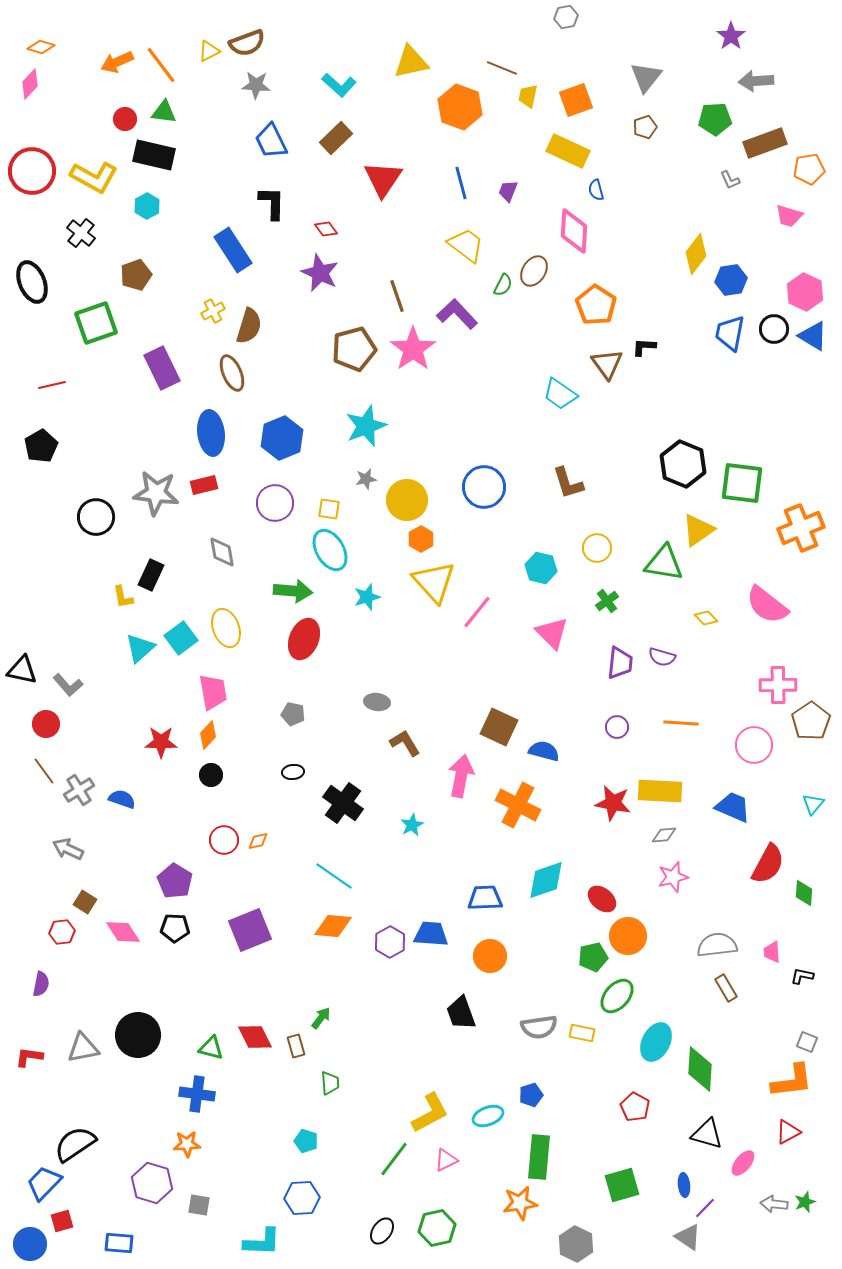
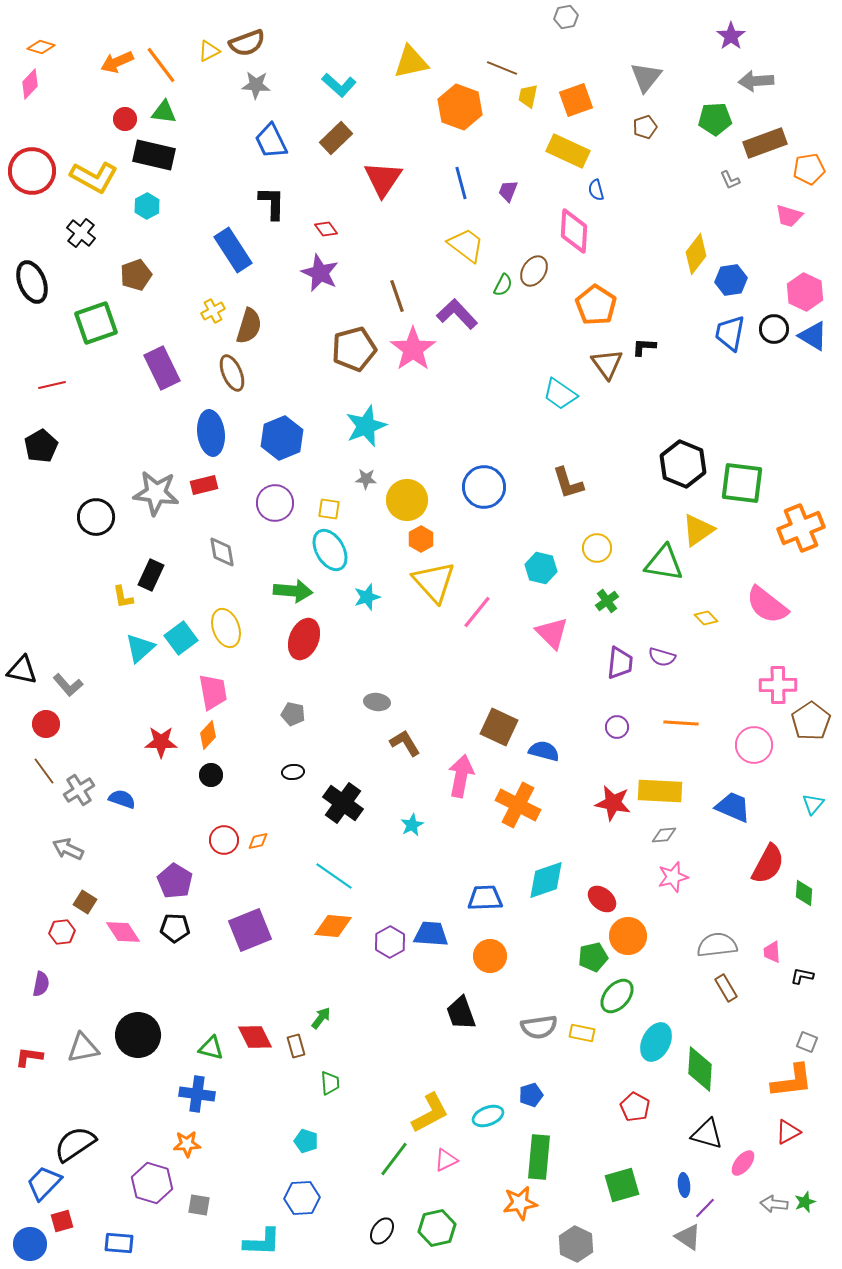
gray star at (366, 479): rotated 15 degrees clockwise
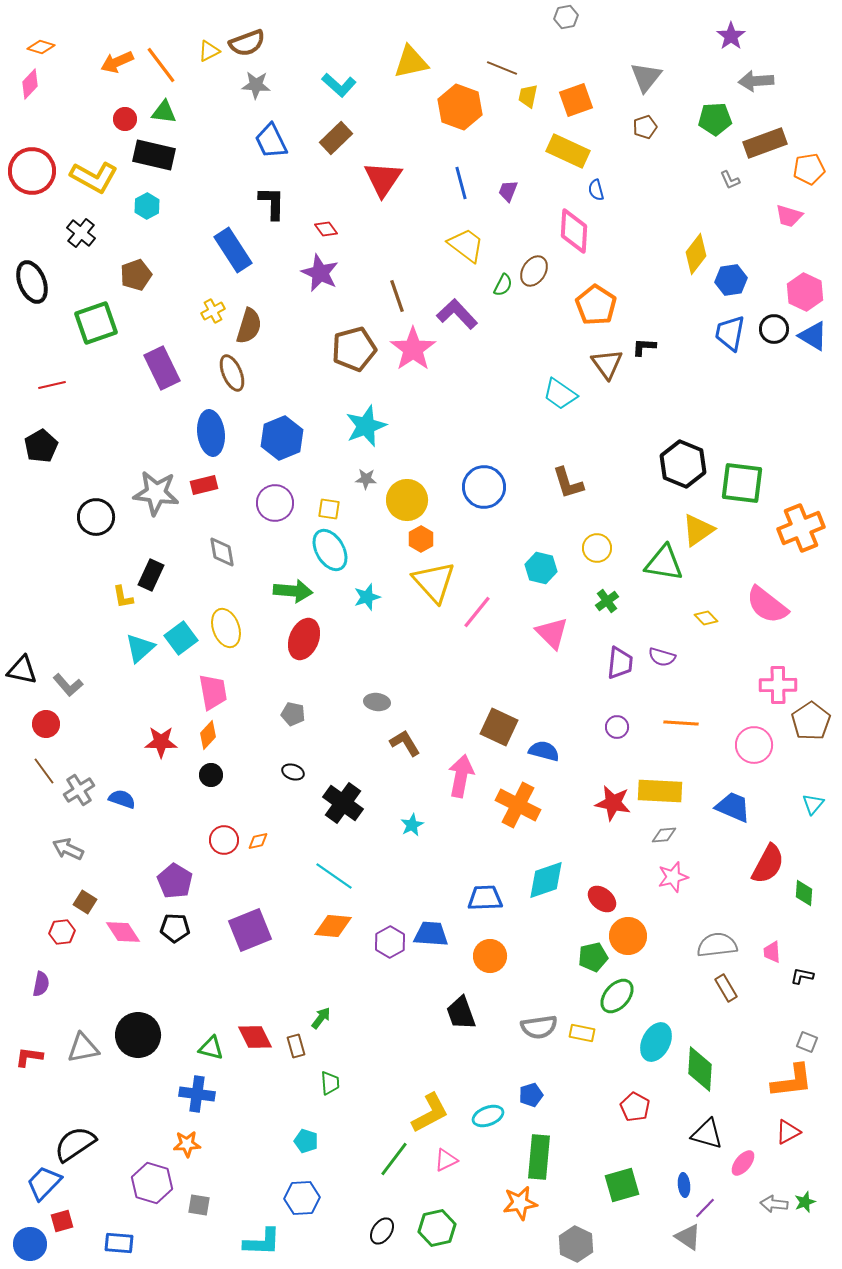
black ellipse at (293, 772): rotated 25 degrees clockwise
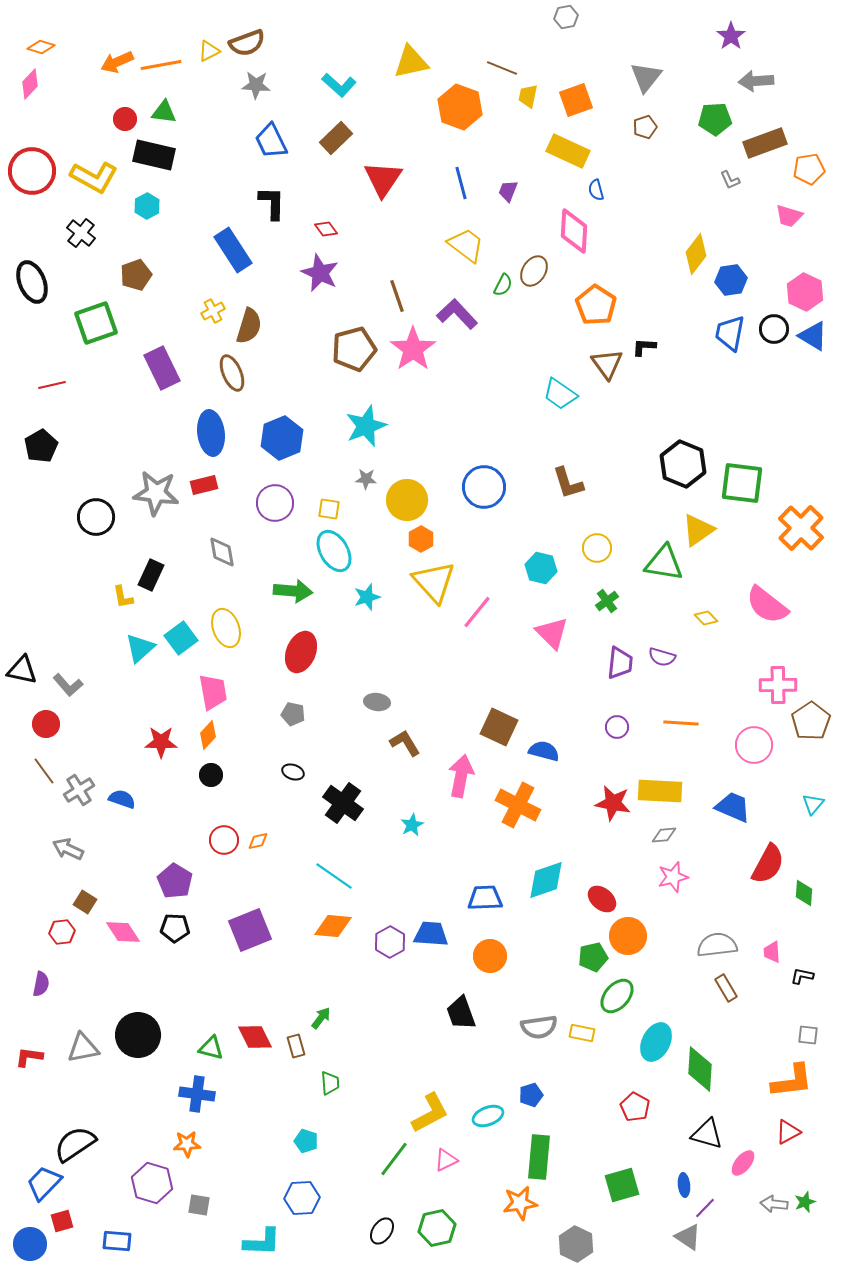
orange line at (161, 65): rotated 63 degrees counterclockwise
orange cross at (801, 528): rotated 24 degrees counterclockwise
cyan ellipse at (330, 550): moved 4 px right, 1 px down
red ellipse at (304, 639): moved 3 px left, 13 px down
gray square at (807, 1042): moved 1 px right, 7 px up; rotated 15 degrees counterclockwise
blue rectangle at (119, 1243): moved 2 px left, 2 px up
